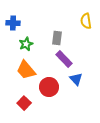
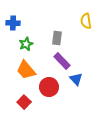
purple rectangle: moved 2 px left, 2 px down
red square: moved 1 px up
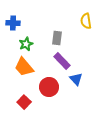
orange trapezoid: moved 2 px left, 3 px up
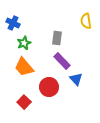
blue cross: rotated 24 degrees clockwise
green star: moved 2 px left, 1 px up
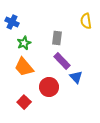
blue cross: moved 1 px left, 1 px up
blue triangle: moved 2 px up
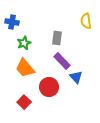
blue cross: rotated 16 degrees counterclockwise
orange trapezoid: moved 1 px right, 1 px down
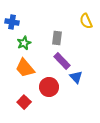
yellow semicircle: rotated 14 degrees counterclockwise
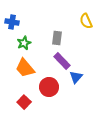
blue triangle: rotated 24 degrees clockwise
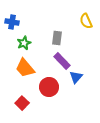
red square: moved 2 px left, 1 px down
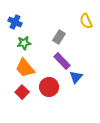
blue cross: moved 3 px right; rotated 16 degrees clockwise
gray rectangle: moved 2 px right, 1 px up; rotated 24 degrees clockwise
green star: rotated 16 degrees clockwise
red square: moved 11 px up
